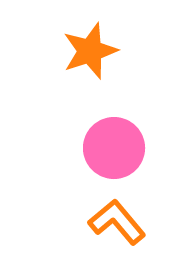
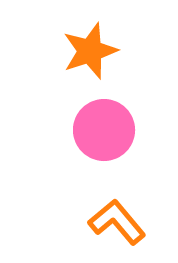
pink circle: moved 10 px left, 18 px up
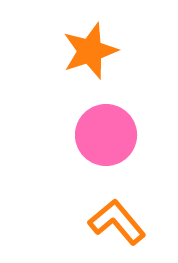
pink circle: moved 2 px right, 5 px down
